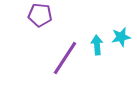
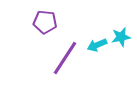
purple pentagon: moved 5 px right, 7 px down
cyan arrow: rotated 108 degrees counterclockwise
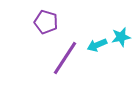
purple pentagon: moved 1 px right; rotated 10 degrees clockwise
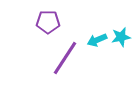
purple pentagon: moved 2 px right; rotated 15 degrees counterclockwise
cyan arrow: moved 5 px up
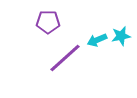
cyan star: moved 1 px up
purple line: rotated 15 degrees clockwise
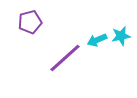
purple pentagon: moved 18 px left; rotated 15 degrees counterclockwise
